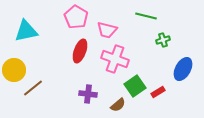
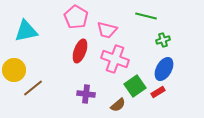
blue ellipse: moved 19 px left
purple cross: moved 2 px left
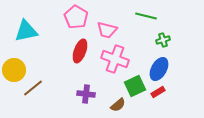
blue ellipse: moved 5 px left
green square: rotated 10 degrees clockwise
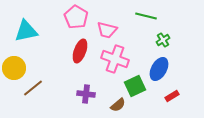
green cross: rotated 16 degrees counterclockwise
yellow circle: moved 2 px up
red rectangle: moved 14 px right, 4 px down
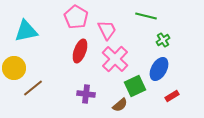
pink trapezoid: rotated 130 degrees counterclockwise
pink cross: rotated 24 degrees clockwise
brown semicircle: moved 2 px right
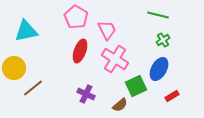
green line: moved 12 px right, 1 px up
pink cross: rotated 12 degrees counterclockwise
green square: moved 1 px right
purple cross: rotated 18 degrees clockwise
